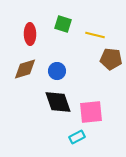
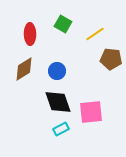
green square: rotated 12 degrees clockwise
yellow line: moved 1 px up; rotated 48 degrees counterclockwise
brown diamond: moved 1 px left; rotated 15 degrees counterclockwise
cyan rectangle: moved 16 px left, 8 px up
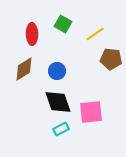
red ellipse: moved 2 px right
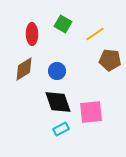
brown pentagon: moved 1 px left, 1 px down
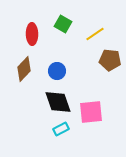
brown diamond: rotated 15 degrees counterclockwise
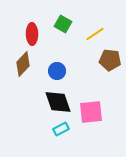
brown diamond: moved 1 px left, 5 px up
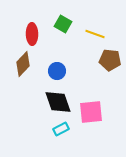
yellow line: rotated 54 degrees clockwise
